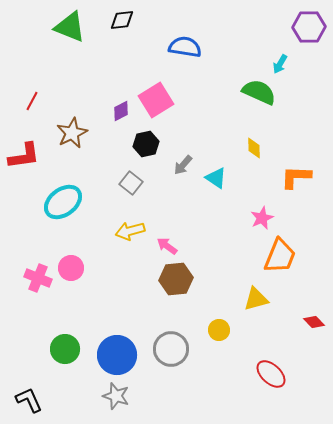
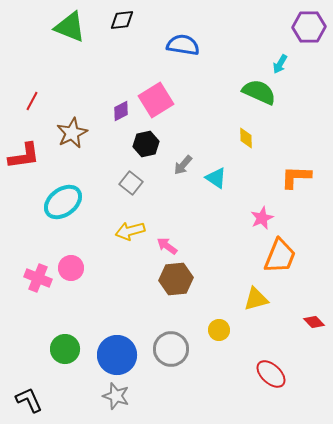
blue semicircle: moved 2 px left, 2 px up
yellow diamond: moved 8 px left, 10 px up
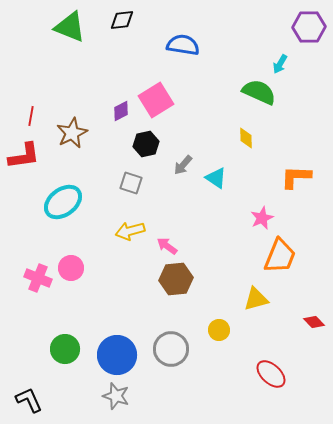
red line: moved 1 px left, 15 px down; rotated 18 degrees counterclockwise
gray square: rotated 20 degrees counterclockwise
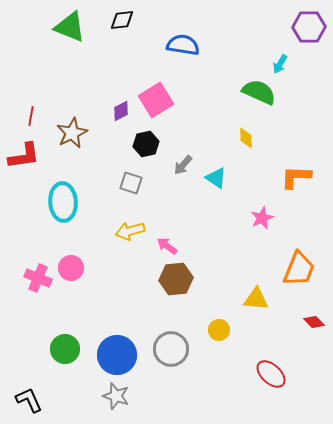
cyan ellipse: rotated 57 degrees counterclockwise
orange trapezoid: moved 19 px right, 13 px down
yellow triangle: rotated 20 degrees clockwise
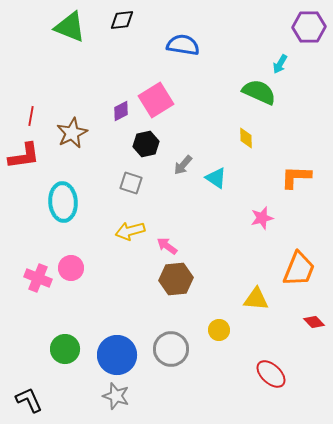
pink star: rotated 10 degrees clockwise
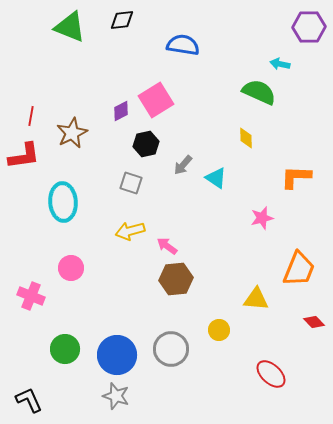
cyan arrow: rotated 72 degrees clockwise
pink cross: moved 7 px left, 18 px down
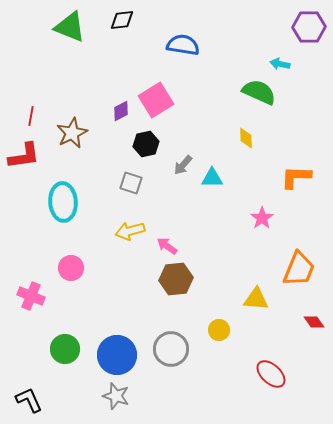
cyan triangle: moved 4 px left; rotated 35 degrees counterclockwise
pink star: rotated 20 degrees counterclockwise
red diamond: rotated 10 degrees clockwise
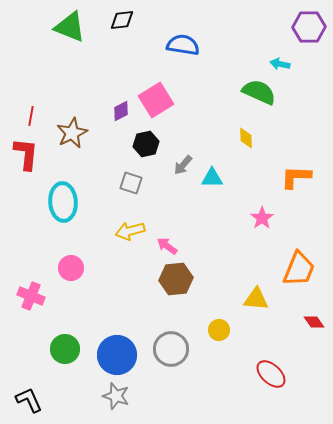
red L-shape: moved 2 px right, 2 px up; rotated 76 degrees counterclockwise
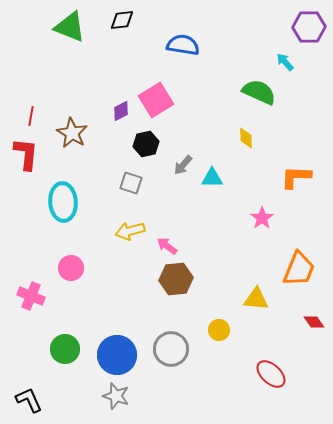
cyan arrow: moved 5 px right, 2 px up; rotated 36 degrees clockwise
brown star: rotated 16 degrees counterclockwise
